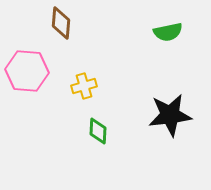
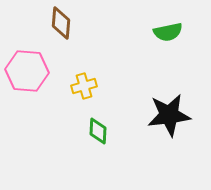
black star: moved 1 px left
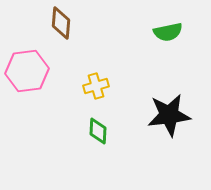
pink hexagon: rotated 12 degrees counterclockwise
yellow cross: moved 12 px right
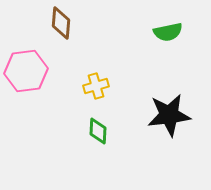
pink hexagon: moved 1 px left
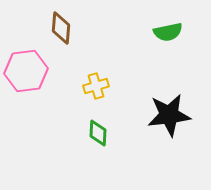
brown diamond: moved 5 px down
green diamond: moved 2 px down
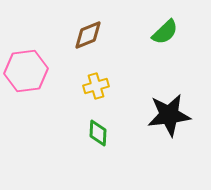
brown diamond: moved 27 px right, 7 px down; rotated 64 degrees clockwise
green semicircle: moved 3 px left; rotated 32 degrees counterclockwise
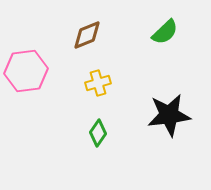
brown diamond: moved 1 px left
yellow cross: moved 2 px right, 3 px up
green diamond: rotated 32 degrees clockwise
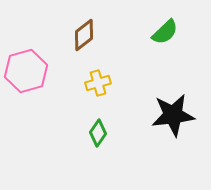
brown diamond: moved 3 px left; rotated 16 degrees counterclockwise
pink hexagon: rotated 9 degrees counterclockwise
black star: moved 4 px right
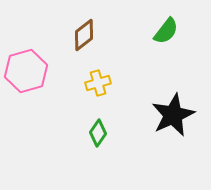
green semicircle: moved 1 px right, 1 px up; rotated 8 degrees counterclockwise
black star: rotated 18 degrees counterclockwise
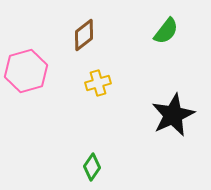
green diamond: moved 6 px left, 34 px down
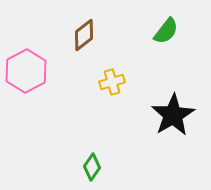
pink hexagon: rotated 12 degrees counterclockwise
yellow cross: moved 14 px right, 1 px up
black star: rotated 6 degrees counterclockwise
